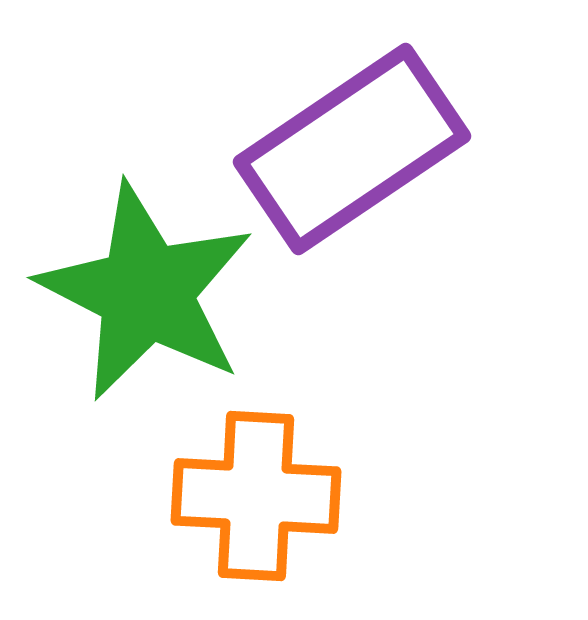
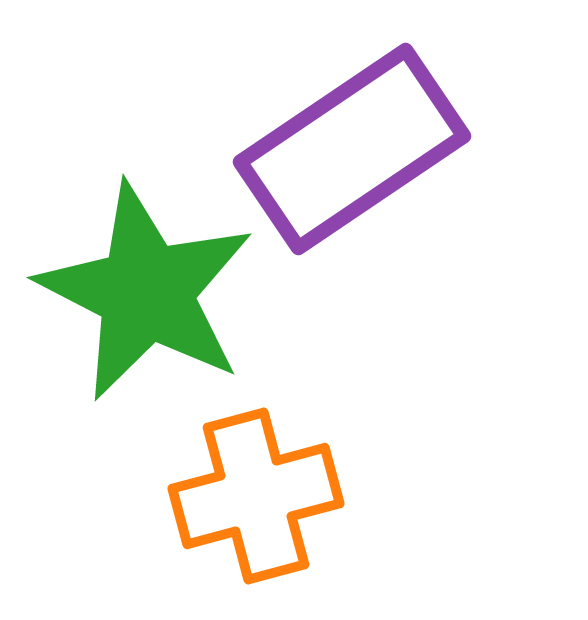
orange cross: rotated 18 degrees counterclockwise
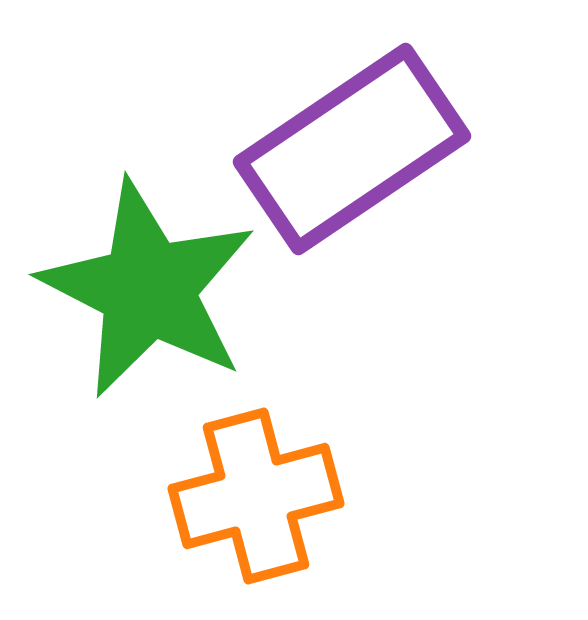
green star: moved 2 px right, 3 px up
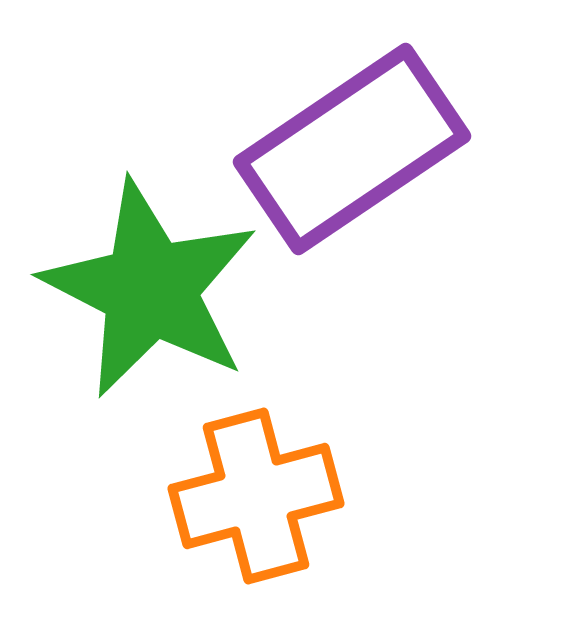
green star: moved 2 px right
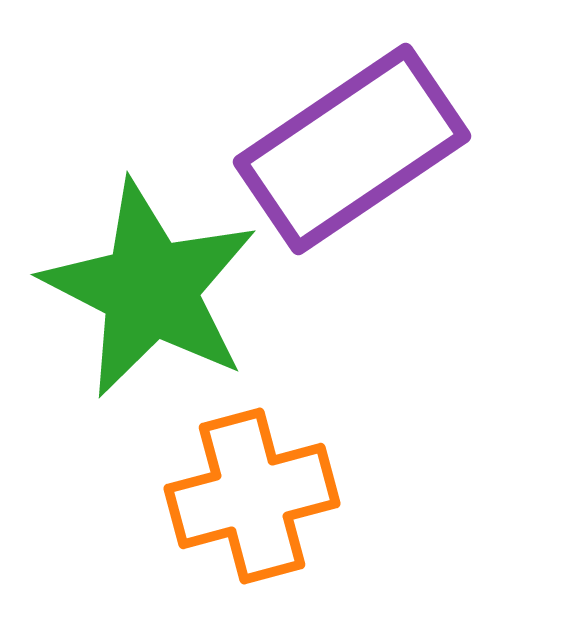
orange cross: moved 4 px left
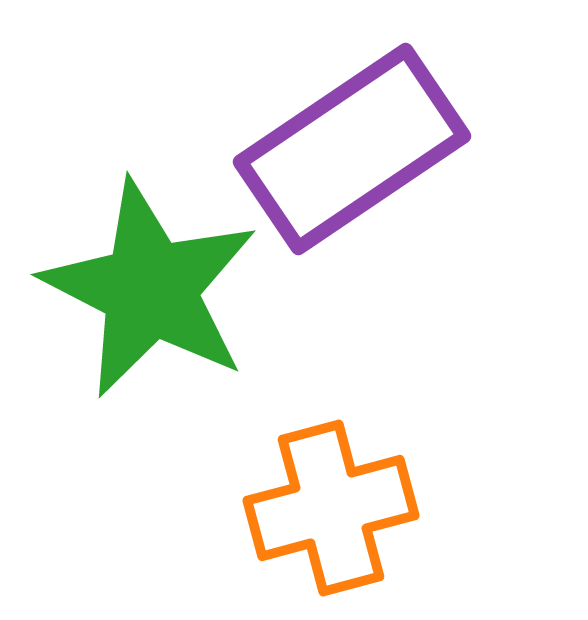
orange cross: moved 79 px right, 12 px down
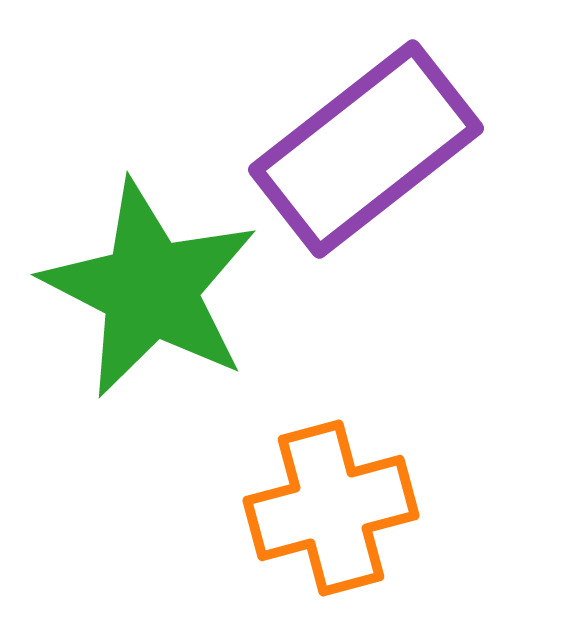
purple rectangle: moved 14 px right; rotated 4 degrees counterclockwise
